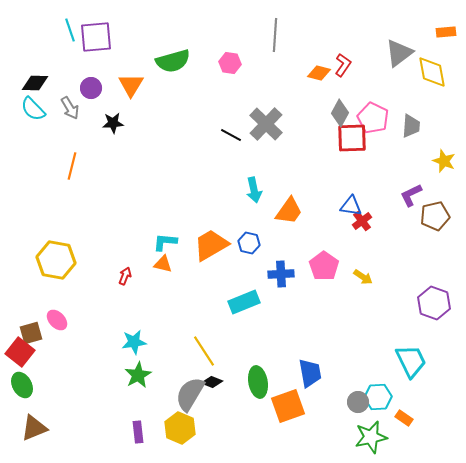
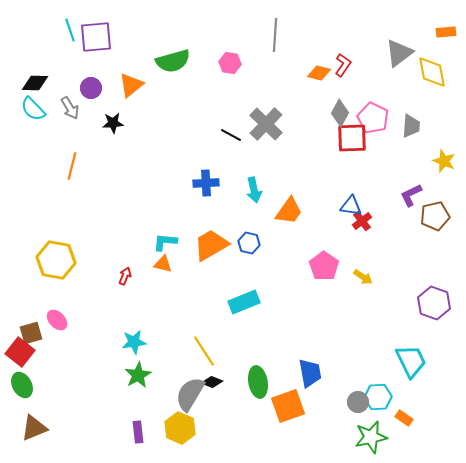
orange triangle at (131, 85): rotated 20 degrees clockwise
blue cross at (281, 274): moved 75 px left, 91 px up
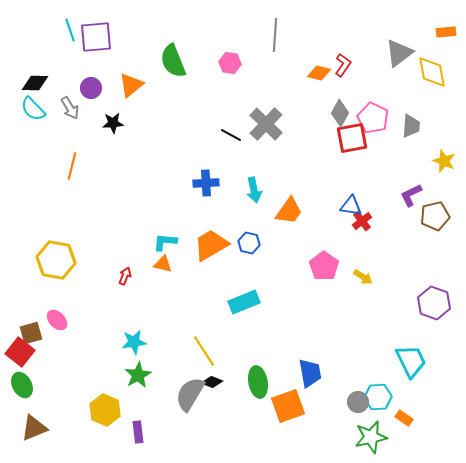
green semicircle at (173, 61): rotated 84 degrees clockwise
red square at (352, 138): rotated 8 degrees counterclockwise
yellow hexagon at (180, 428): moved 75 px left, 18 px up
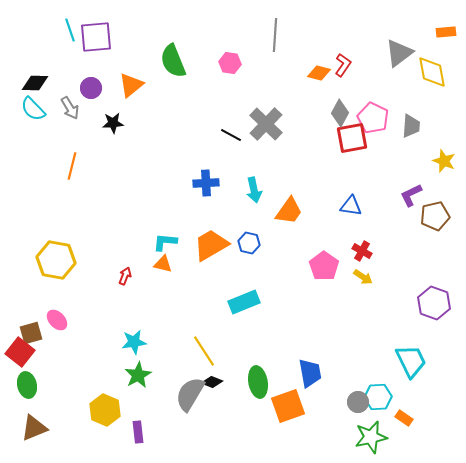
red cross at (362, 221): moved 30 px down; rotated 24 degrees counterclockwise
green ellipse at (22, 385): moved 5 px right; rotated 15 degrees clockwise
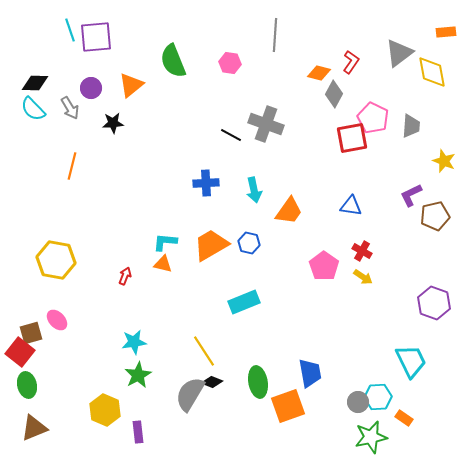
red L-shape at (343, 65): moved 8 px right, 3 px up
gray diamond at (340, 113): moved 6 px left, 19 px up
gray cross at (266, 124): rotated 24 degrees counterclockwise
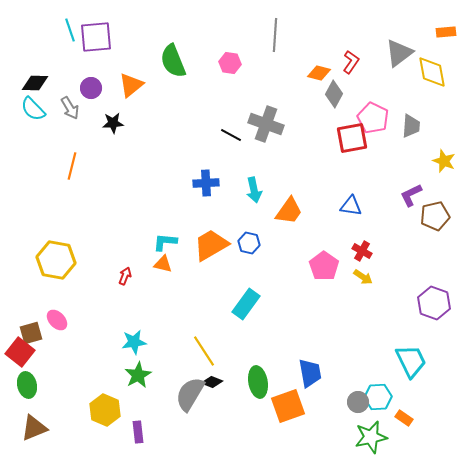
cyan rectangle at (244, 302): moved 2 px right, 2 px down; rotated 32 degrees counterclockwise
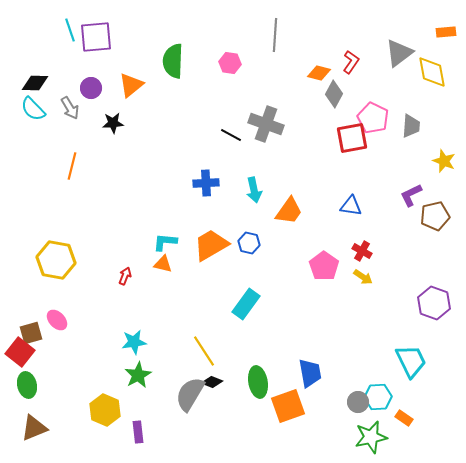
green semicircle at (173, 61): rotated 24 degrees clockwise
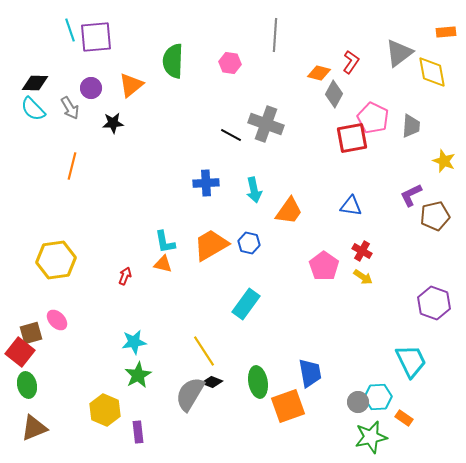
cyan L-shape at (165, 242): rotated 105 degrees counterclockwise
yellow hexagon at (56, 260): rotated 18 degrees counterclockwise
